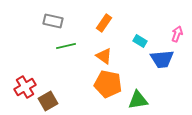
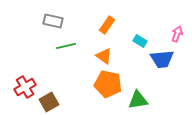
orange rectangle: moved 3 px right, 2 px down
brown square: moved 1 px right, 1 px down
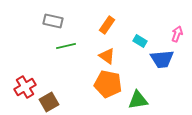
orange triangle: moved 3 px right
